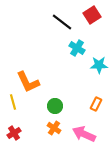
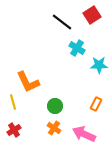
red cross: moved 3 px up
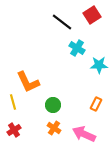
green circle: moved 2 px left, 1 px up
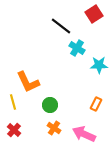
red square: moved 2 px right, 1 px up
black line: moved 1 px left, 4 px down
green circle: moved 3 px left
red cross: rotated 16 degrees counterclockwise
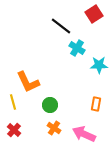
orange rectangle: rotated 16 degrees counterclockwise
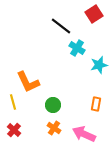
cyan star: rotated 12 degrees counterclockwise
green circle: moved 3 px right
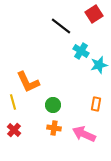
cyan cross: moved 4 px right, 3 px down
orange cross: rotated 24 degrees counterclockwise
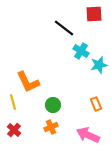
red square: rotated 30 degrees clockwise
black line: moved 3 px right, 2 px down
orange rectangle: rotated 32 degrees counterclockwise
orange cross: moved 3 px left, 1 px up; rotated 32 degrees counterclockwise
pink arrow: moved 4 px right, 1 px down
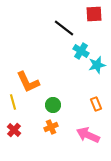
cyan star: moved 2 px left
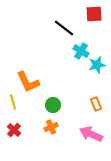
pink arrow: moved 3 px right, 1 px up
